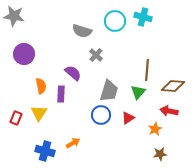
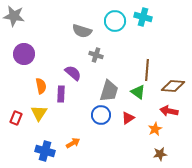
gray cross: rotated 24 degrees counterclockwise
green triangle: rotated 35 degrees counterclockwise
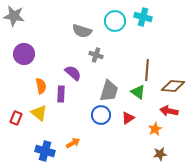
yellow triangle: rotated 24 degrees counterclockwise
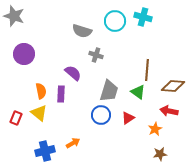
gray star: rotated 10 degrees clockwise
orange semicircle: moved 5 px down
blue cross: rotated 30 degrees counterclockwise
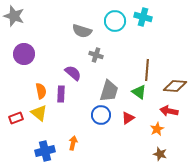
brown diamond: moved 2 px right
green triangle: moved 1 px right
red rectangle: rotated 48 degrees clockwise
orange star: moved 2 px right
orange arrow: rotated 48 degrees counterclockwise
brown star: rotated 24 degrees clockwise
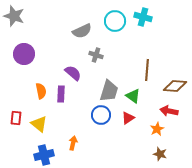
gray semicircle: rotated 42 degrees counterclockwise
green triangle: moved 6 px left, 4 px down
yellow triangle: moved 11 px down
red rectangle: rotated 64 degrees counterclockwise
blue cross: moved 1 px left, 4 px down
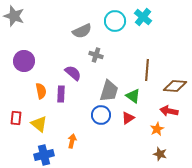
cyan cross: rotated 24 degrees clockwise
purple circle: moved 7 px down
orange arrow: moved 1 px left, 2 px up
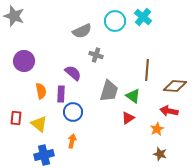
blue circle: moved 28 px left, 3 px up
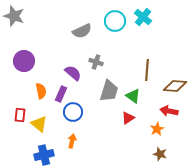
gray cross: moved 7 px down
purple rectangle: rotated 21 degrees clockwise
red rectangle: moved 4 px right, 3 px up
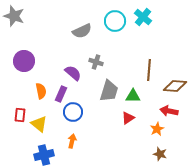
brown line: moved 2 px right
green triangle: rotated 35 degrees counterclockwise
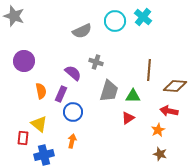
red rectangle: moved 3 px right, 23 px down
orange star: moved 1 px right, 1 px down
